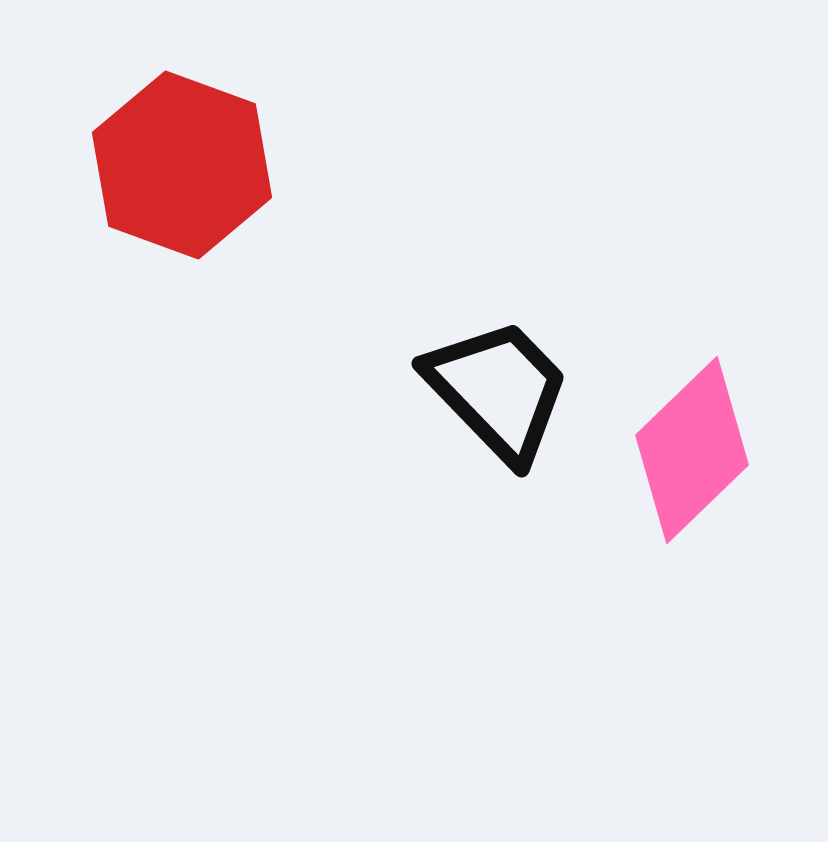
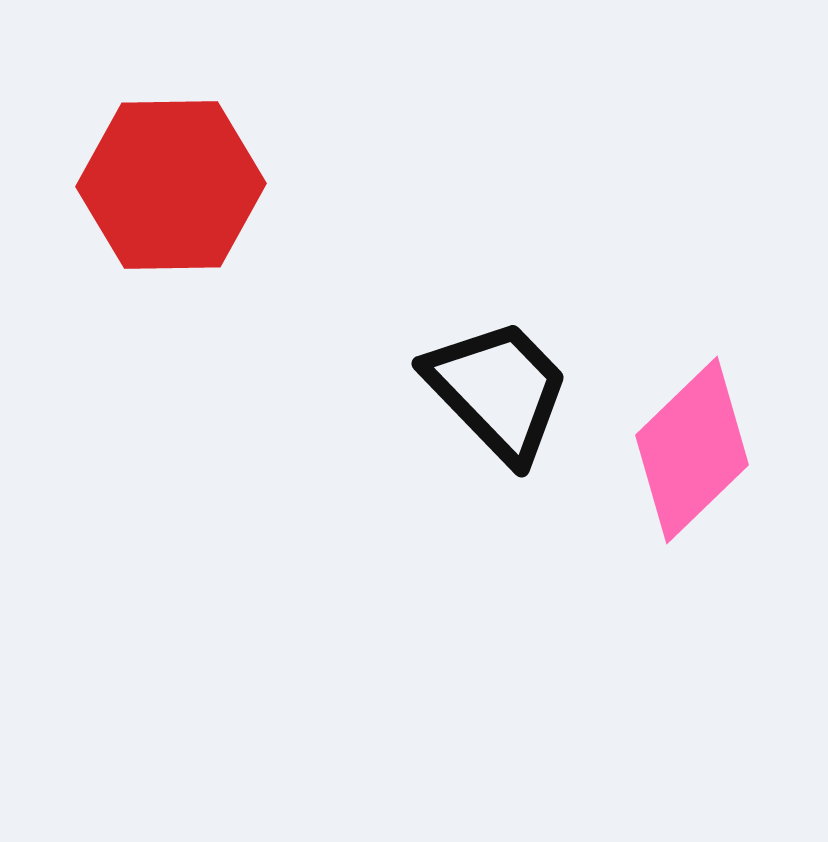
red hexagon: moved 11 px left, 20 px down; rotated 21 degrees counterclockwise
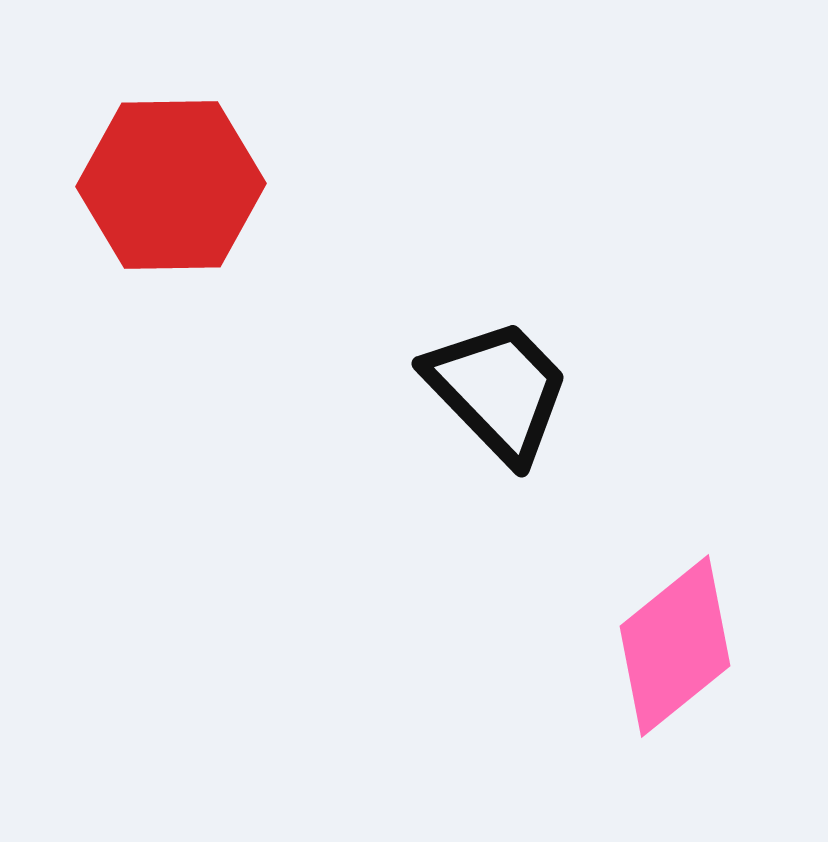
pink diamond: moved 17 px left, 196 px down; rotated 5 degrees clockwise
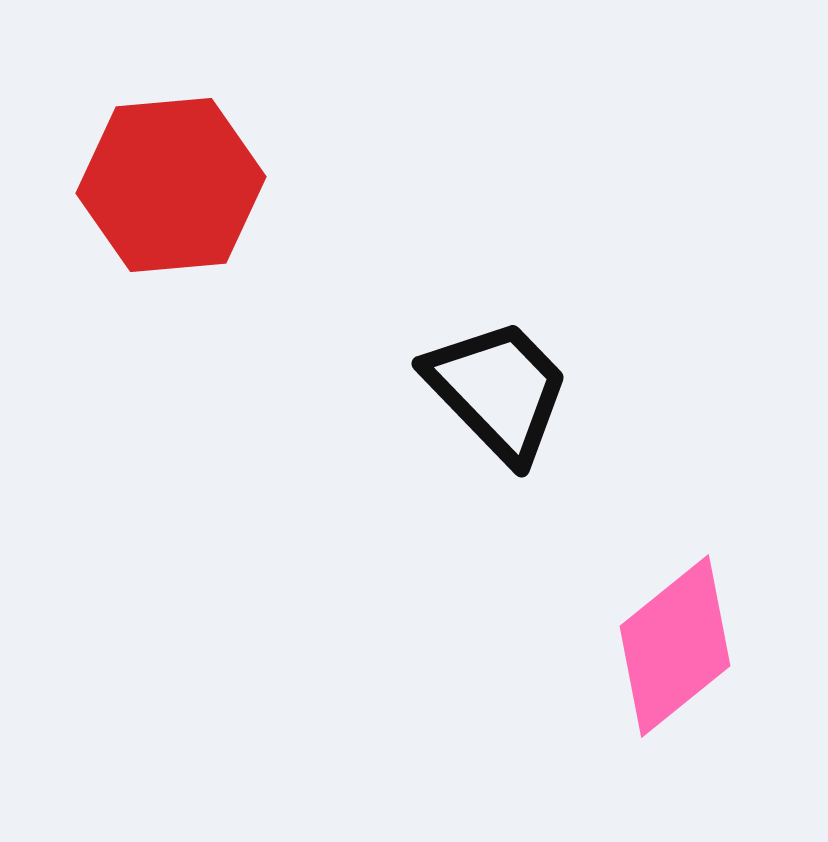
red hexagon: rotated 4 degrees counterclockwise
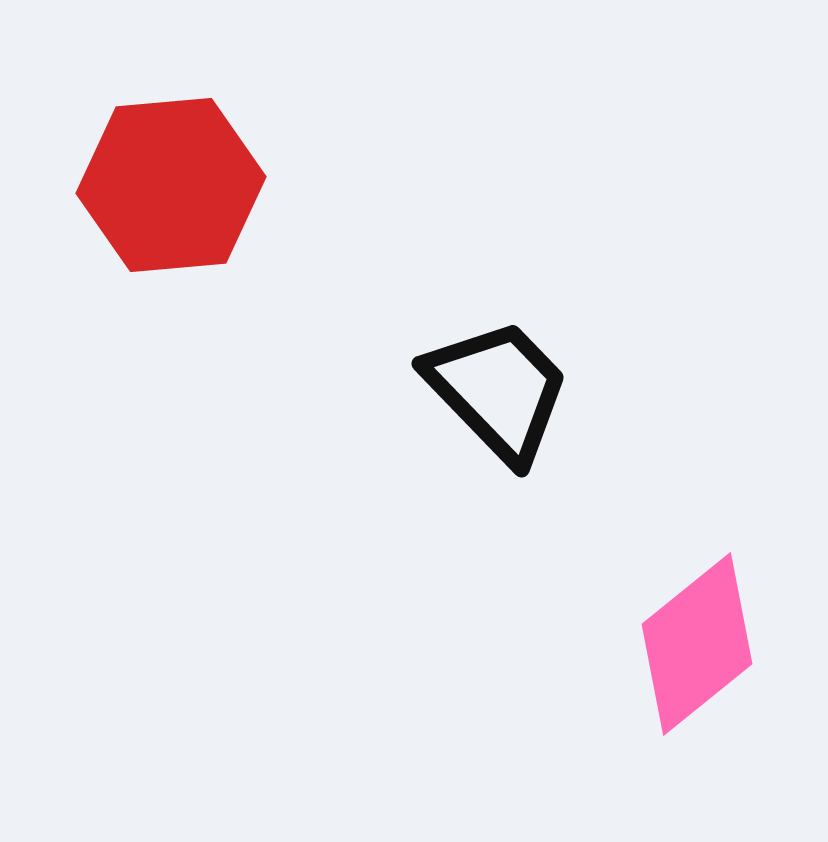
pink diamond: moved 22 px right, 2 px up
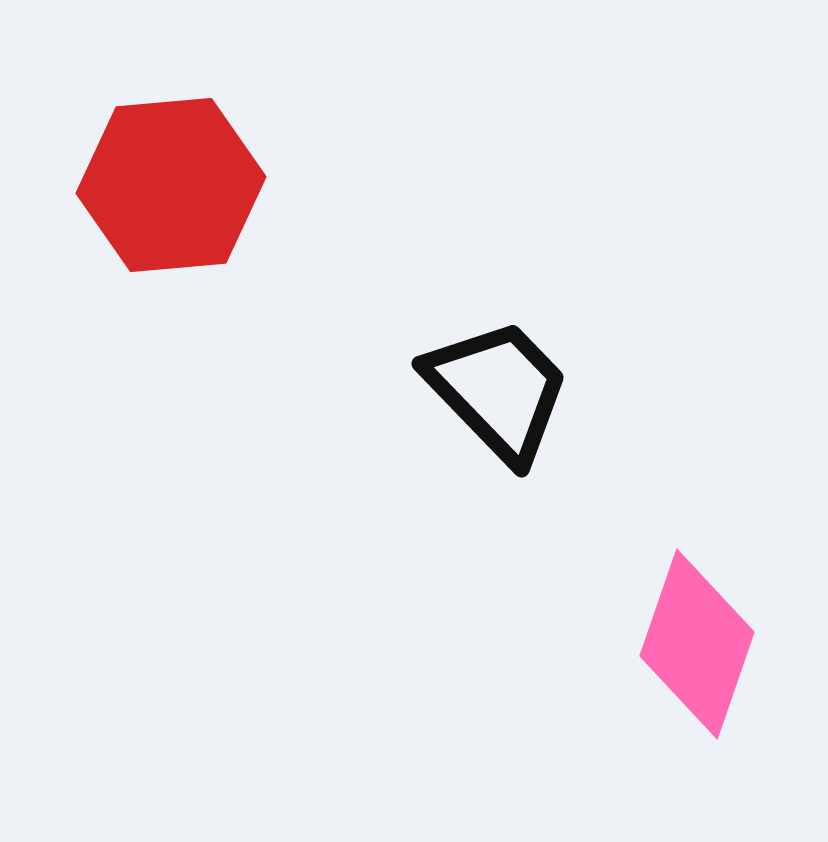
pink diamond: rotated 32 degrees counterclockwise
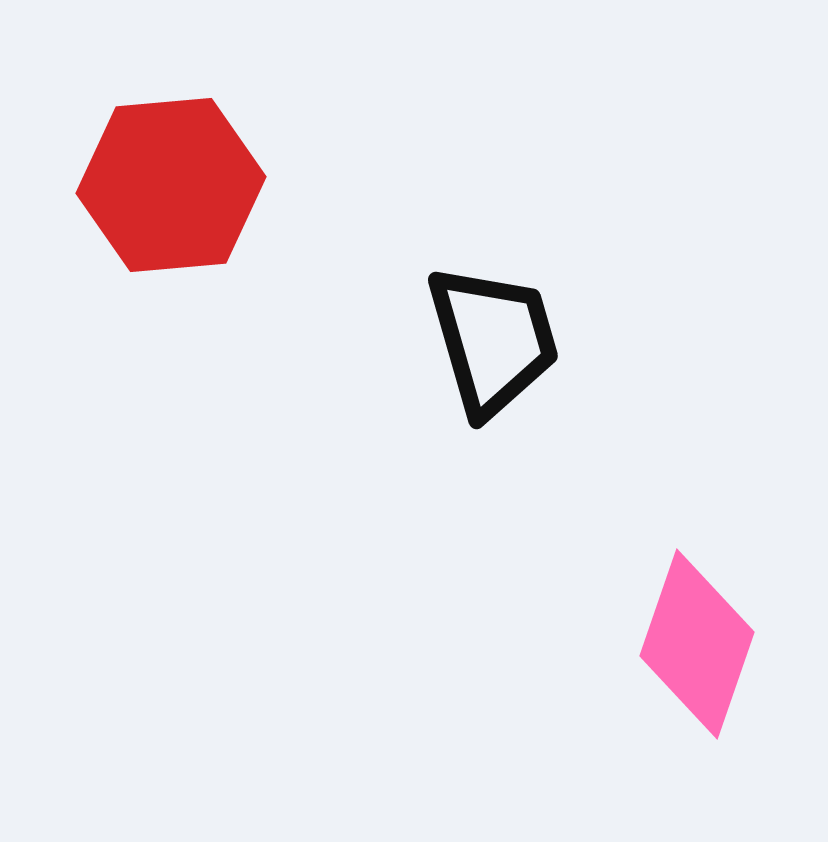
black trapezoid: moved 5 px left, 50 px up; rotated 28 degrees clockwise
